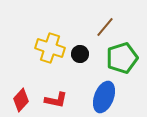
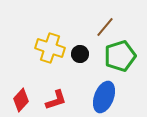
green pentagon: moved 2 px left, 2 px up
red L-shape: rotated 30 degrees counterclockwise
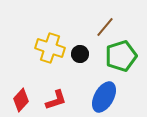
green pentagon: moved 1 px right
blue ellipse: rotated 8 degrees clockwise
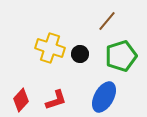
brown line: moved 2 px right, 6 px up
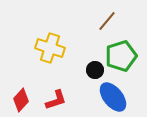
black circle: moved 15 px right, 16 px down
blue ellipse: moved 9 px right; rotated 68 degrees counterclockwise
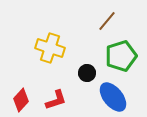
black circle: moved 8 px left, 3 px down
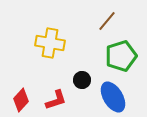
yellow cross: moved 5 px up; rotated 8 degrees counterclockwise
black circle: moved 5 px left, 7 px down
blue ellipse: rotated 8 degrees clockwise
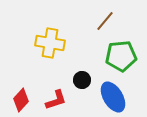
brown line: moved 2 px left
green pentagon: rotated 12 degrees clockwise
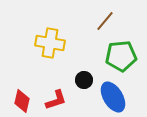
black circle: moved 2 px right
red diamond: moved 1 px right, 1 px down; rotated 30 degrees counterclockwise
